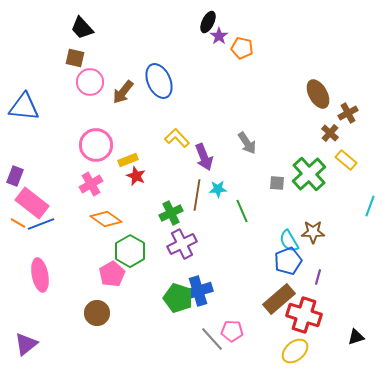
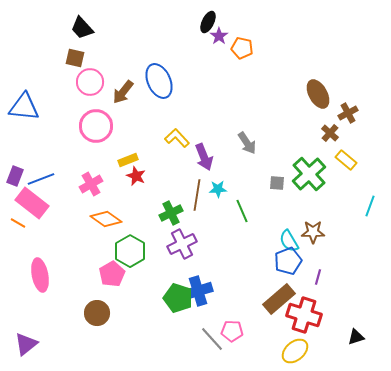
pink circle at (96, 145): moved 19 px up
blue line at (41, 224): moved 45 px up
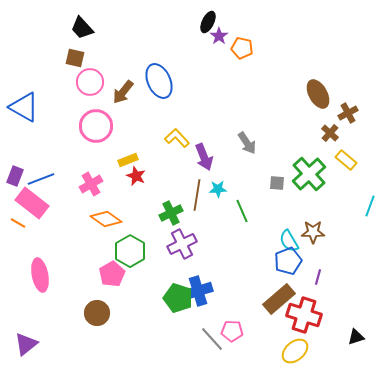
blue triangle at (24, 107): rotated 24 degrees clockwise
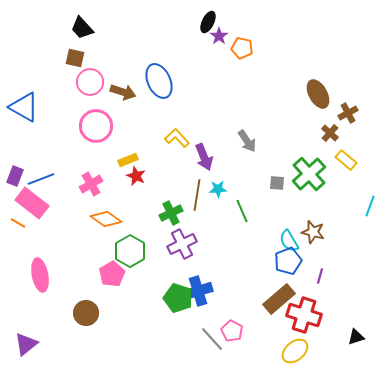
brown arrow at (123, 92): rotated 110 degrees counterclockwise
gray arrow at (247, 143): moved 2 px up
brown star at (313, 232): rotated 15 degrees clockwise
purple line at (318, 277): moved 2 px right, 1 px up
brown circle at (97, 313): moved 11 px left
pink pentagon at (232, 331): rotated 25 degrees clockwise
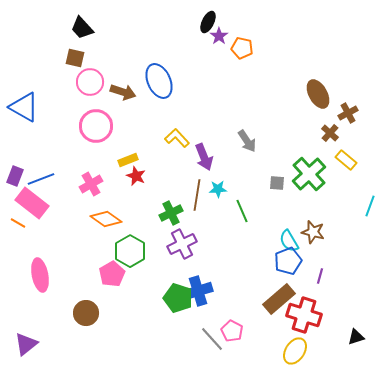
yellow ellipse at (295, 351): rotated 16 degrees counterclockwise
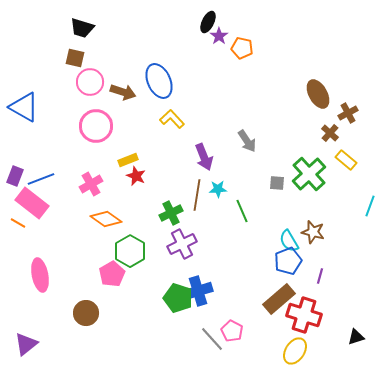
black trapezoid at (82, 28): rotated 30 degrees counterclockwise
yellow L-shape at (177, 138): moved 5 px left, 19 px up
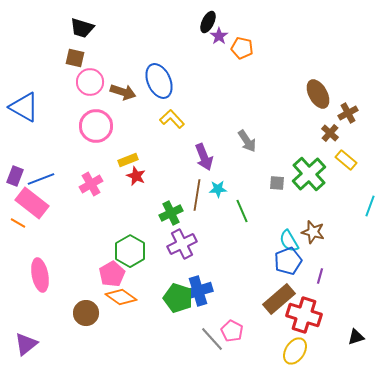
orange diamond at (106, 219): moved 15 px right, 78 px down
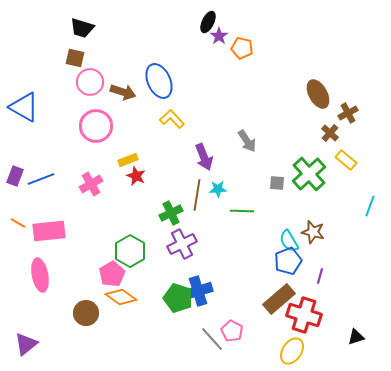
pink rectangle at (32, 203): moved 17 px right, 28 px down; rotated 44 degrees counterclockwise
green line at (242, 211): rotated 65 degrees counterclockwise
yellow ellipse at (295, 351): moved 3 px left
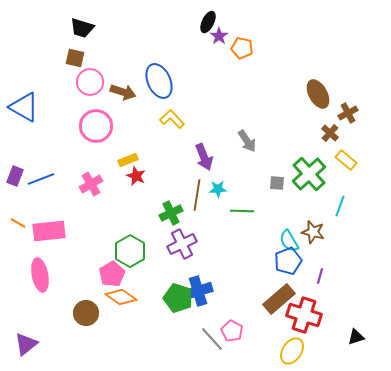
cyan line at (370, 206): moved 30 px left
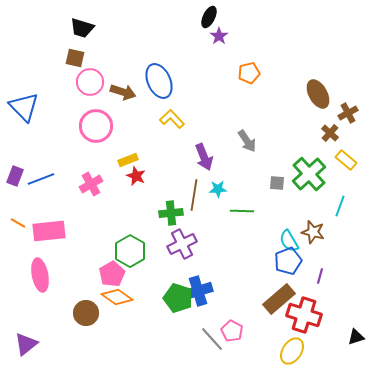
black ellipse at (208, 22): moved 1 px right, 5 px up
orange pentagon at (242, 48): moved 7 px right, 25 px down; rotated 25 degrees counterclockwise
blue triangle at (24, 107): rotated 16 degrees clockwise
brown line at (197, 195): moved 3 px left
green cross at (171, 213): rotated 20 degrees clockwise
orange diamond at (121, 297): moved 4 px left
